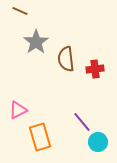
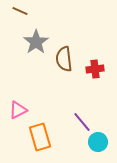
brown semicircle: moved 2 px left
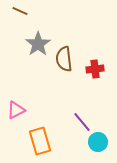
gray star: moved 2 px right, 2 px down
pink triangle: moved 2 px left
orange rectangle: moved 4 px down
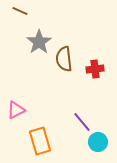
gray star: moved 1 px right, 2 px up
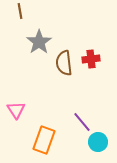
brown line: rotated 56 degrees clockwise
brown semicircle: moved 4 px down
red cross: moved 4 px left, 10 px up
pink triangle: rotated 36 degrees counterclockwise
orange rectangle: moved 4 px right, 1 px up; rotated 36 degrees clockwise
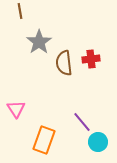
pink triangle: moved 1 px up
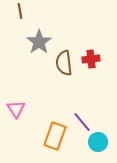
orange rectangle: moved 11 px right, 4 px up
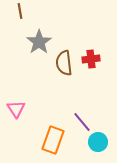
orange rectangle: moved 2 px left, 4 px down
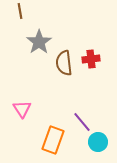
pink triangle: moved 6 px right
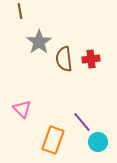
brown semicircle: moved 4 px up
pink triangle: rotated 12 degrees counterclockwise
